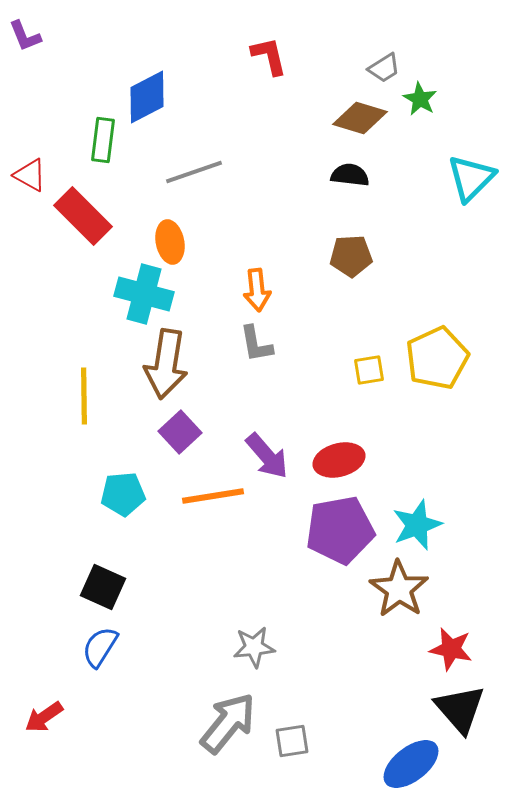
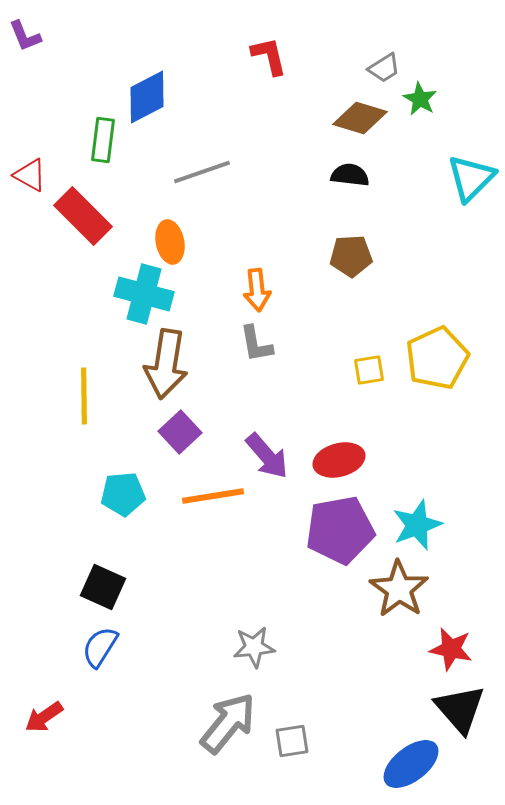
gray line: moved 8 px right
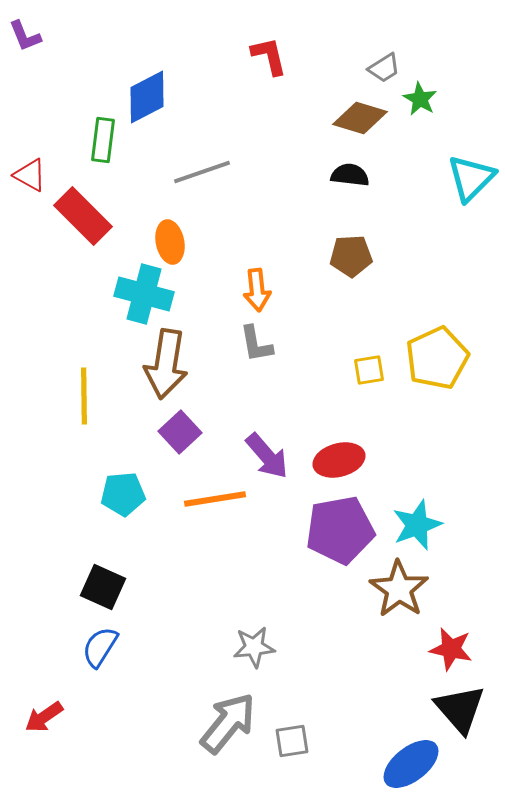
orange line: moved 2 px right, 3 px down
